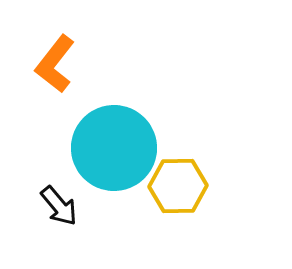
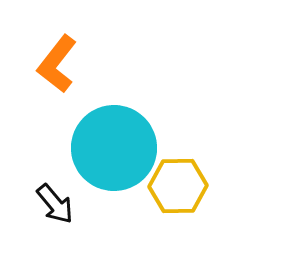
orange L-shape: moved 2 px right
black arrow: moved 4 px left, 2 px up
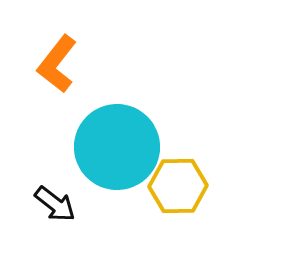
cyan circle: moved 3 px right, 1 px up
black arrow: rotated 12 degrees counterclockwise
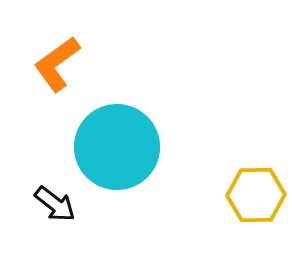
orange L-shape: rotated 16 degrees clockwise
yellow hexagon: moved 78 px right, 9 px down
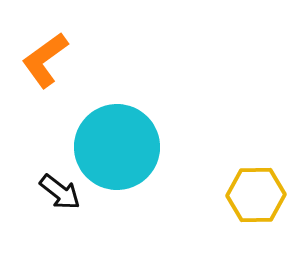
orange L-shape: moved 12 px left, 4 px up
black arrow: moved 5 px right, 12 px up
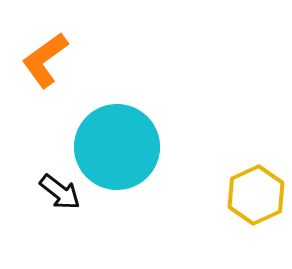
yellow hexagon: rotated 24 degrees counterclockwise
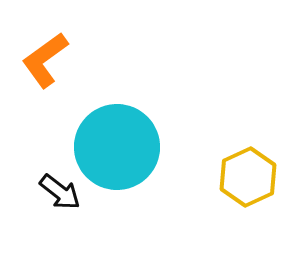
yellow hexagon: moved 8 px left, 18 px up
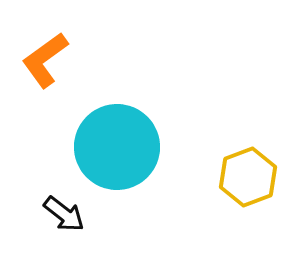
yellow hexagon: rotated 4 degrees clockwise
black arrow: moved 4 px right, 22 px down
